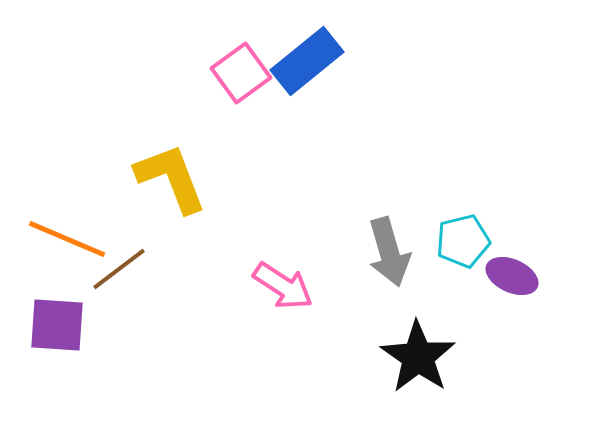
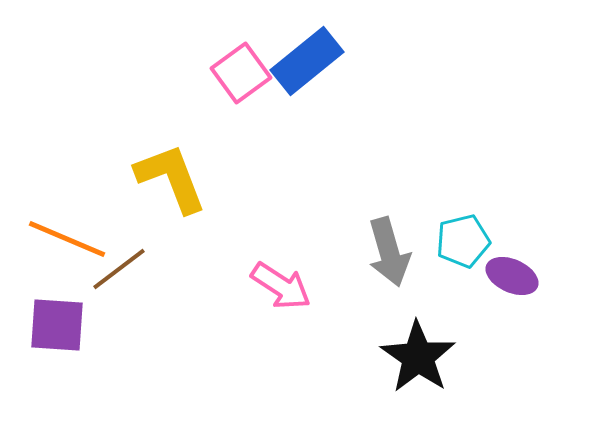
pink arrow: moved 2 px left
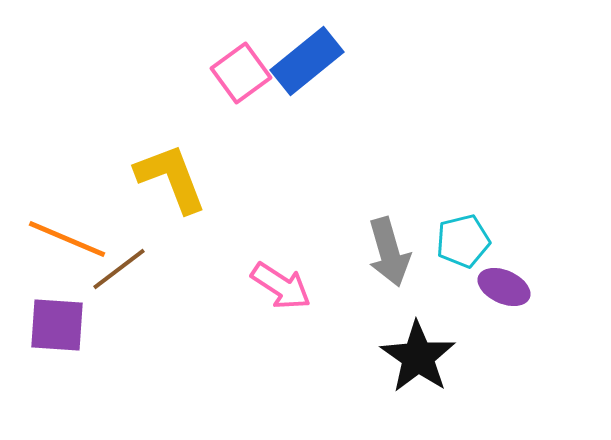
purple ellipse: moved 8 px left, 11 px down
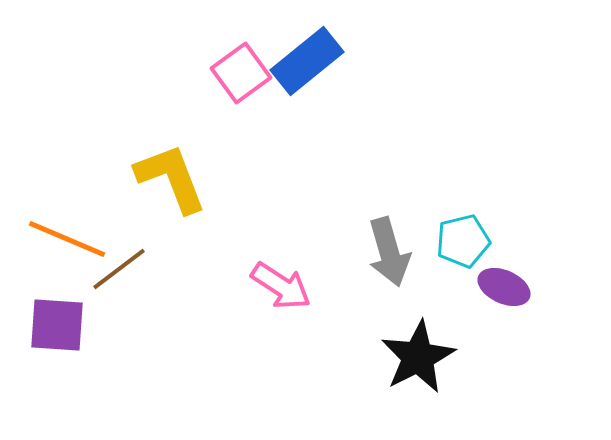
black star: rotated 10 degrees clockwise
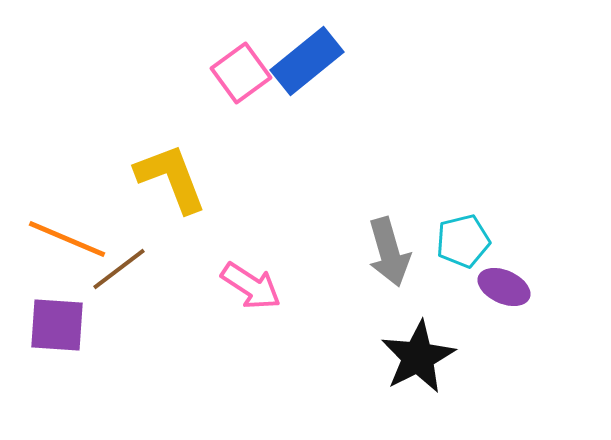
pink arrow: moved 30 px left
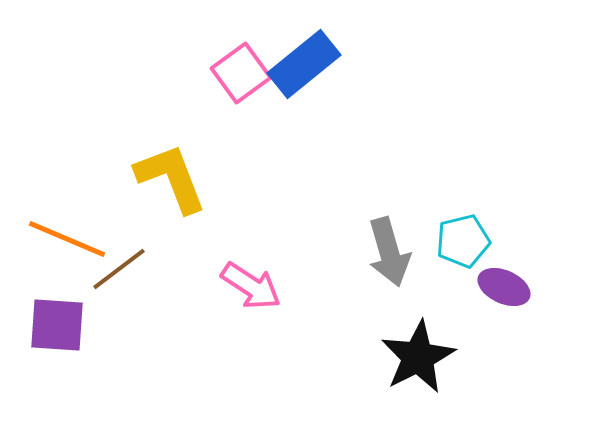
blue rectangle: moved 3 px left, 3 px down
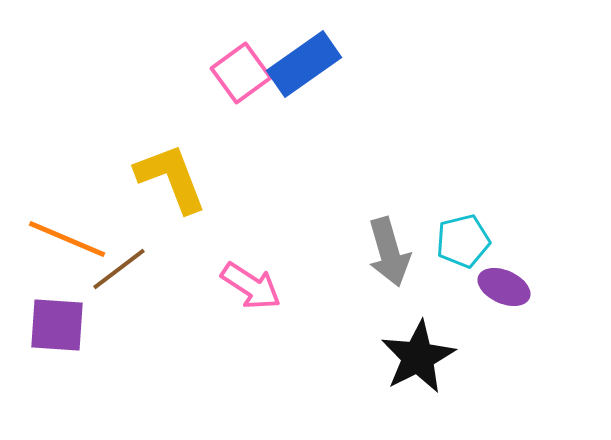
blue rectangle: rotated 4 degrees clockwise
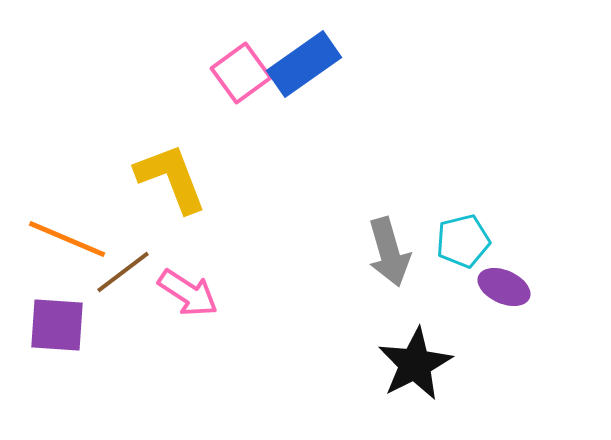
brown line: moved 4 px right, 3 px down
pink arrow: moved 63 px left, 7 px down
black star: moved 3 px left, 7 px down
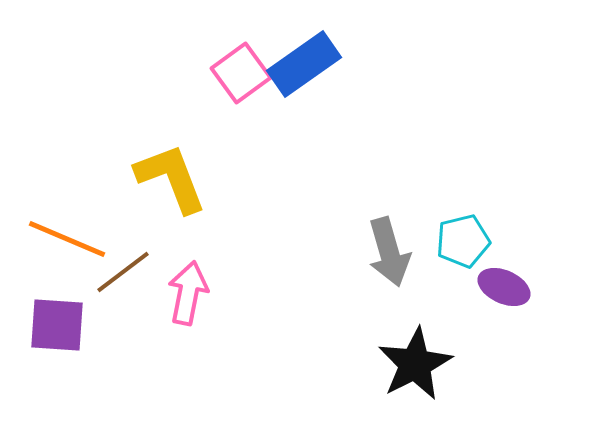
pink arrow: rotated 112 degrees counterclockwise
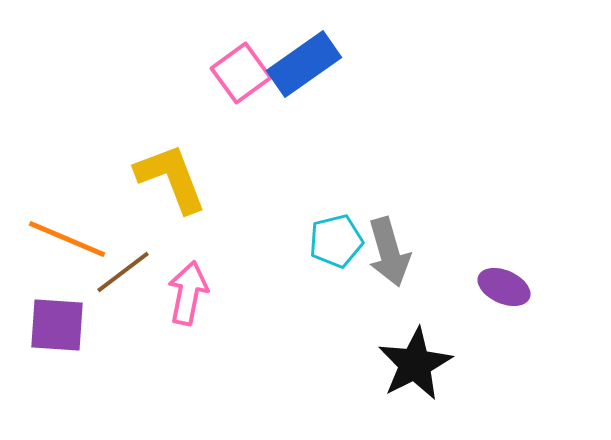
cyan pentagon: moved 127 px left
